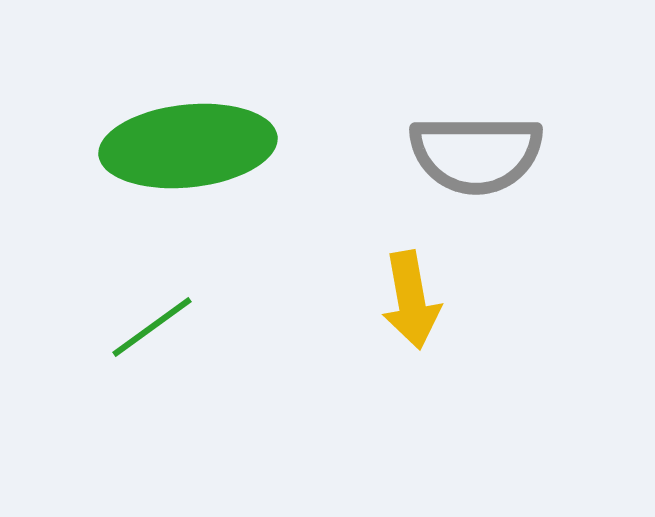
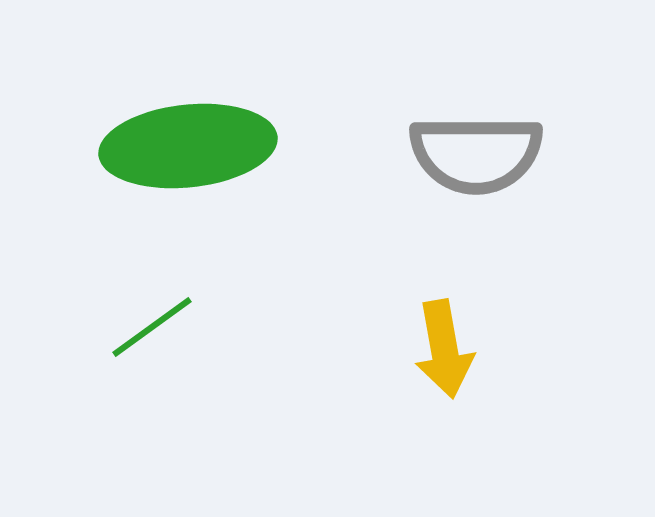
yellow arrow: moved 33 px right, 49 px down
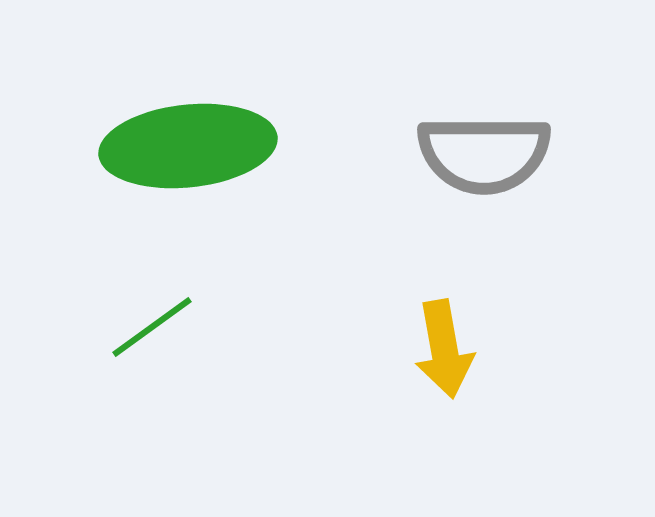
gray semicircle: moved 8 px right
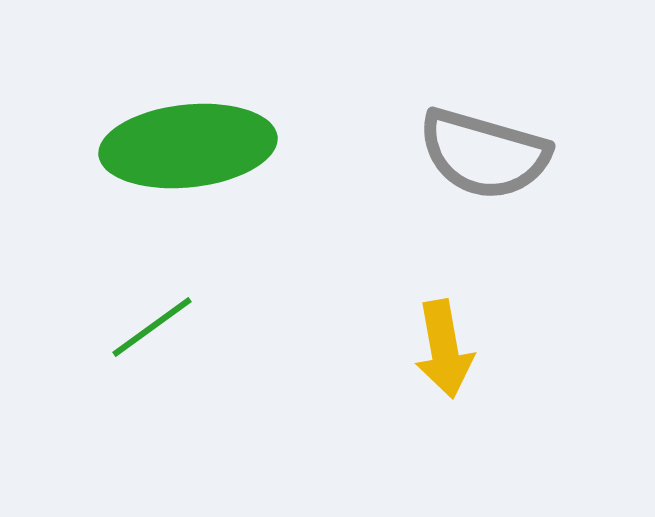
gray semicircle: rotated 16 degrees clockwise
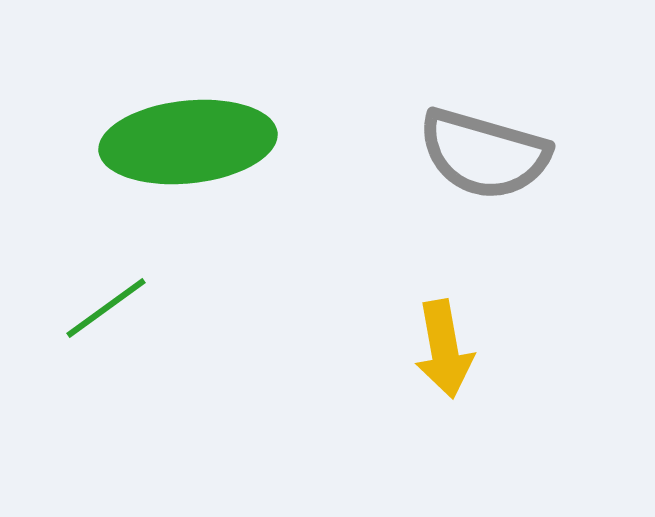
green ellipse: moved 4 px up
green line: moved 46 px left, 19 px up
